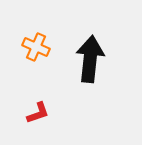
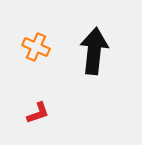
black arrow: moved 4 px right, 8 px up
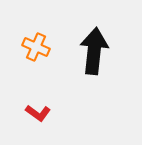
red L-shape: rotated 55 degrees clockwise
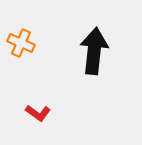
orange cross: moved 15 px left, 4 px up
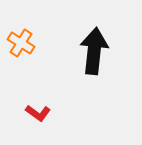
orange cross: rotated 8 degrees clockwise
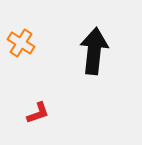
red L-shape: rotated 55 degrees counterclockwise
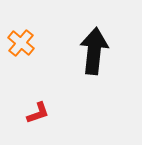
orange cross: rotated 8 degrees clockwise
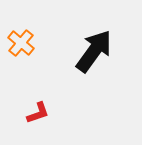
black arrow: rotated 30 degrees clockwise
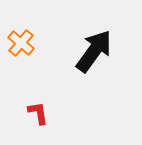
red L-shape: rotated 80 degrees counterclockwise
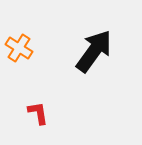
orange cross: moved 2 px left, 5 px down; rotated 8 degrees counterclockwise
